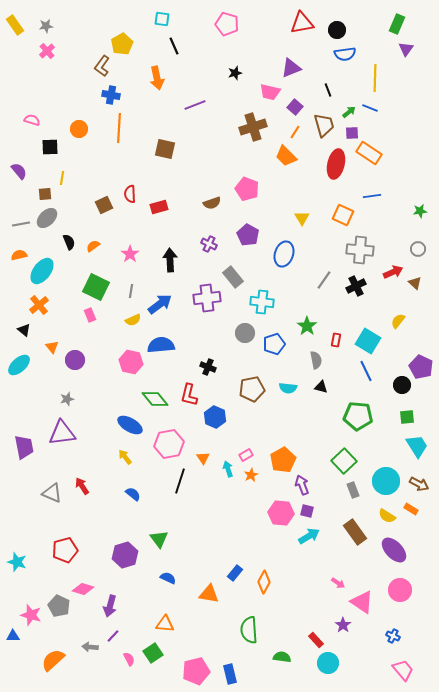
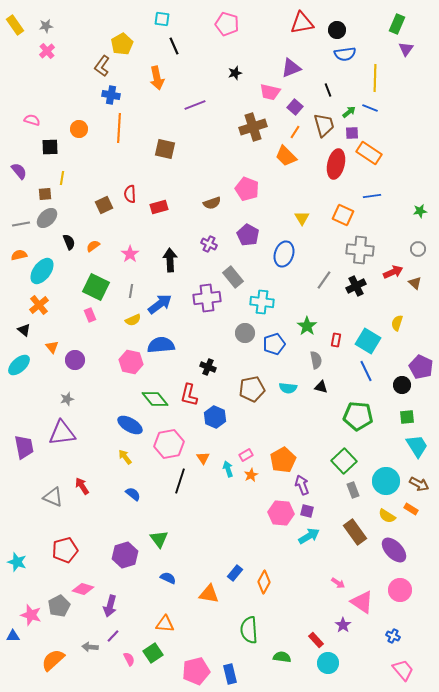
yellow semicircle at (398, 321): moved 1 px left, 2 px down; rotated 21 degrees counterclockwise
gray triangle at (52, 493): moved 1 px right, 4 px down
gray pentagon at (59, 606): rotated 20 degrees clockwise
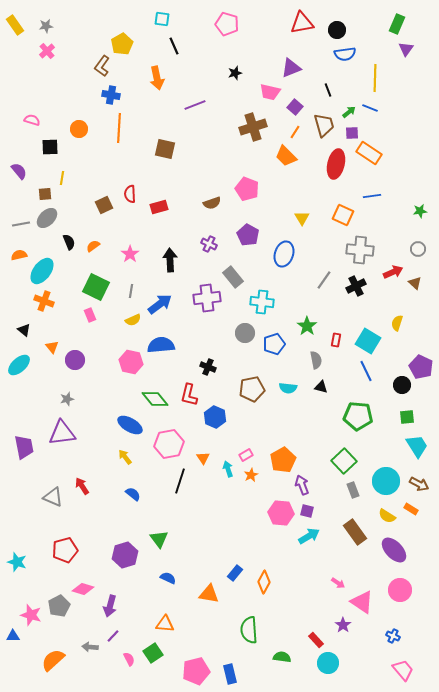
orange cross at (39, 305): moved 5 px right, 4 px up; rotated 30 degrees counterclockwise
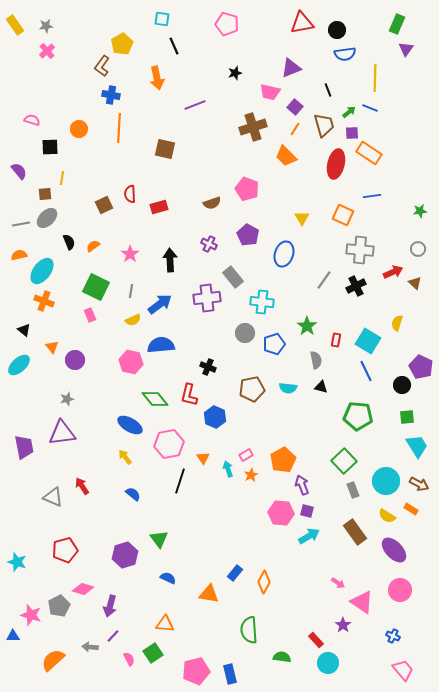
orange line at (295, 132): moved 3 px up
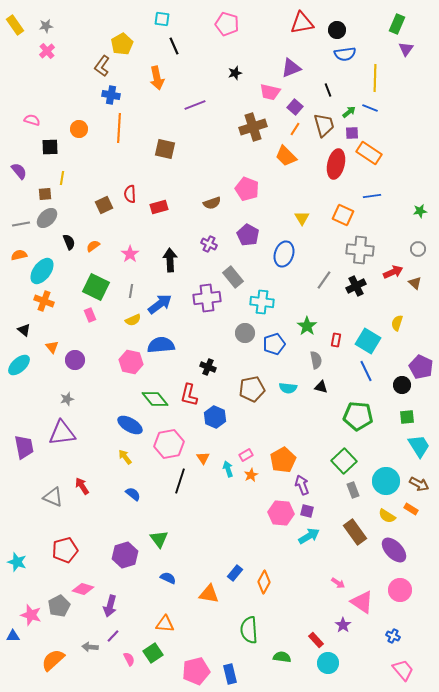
cyan trapezoid at (417, 446): moved 2 px right
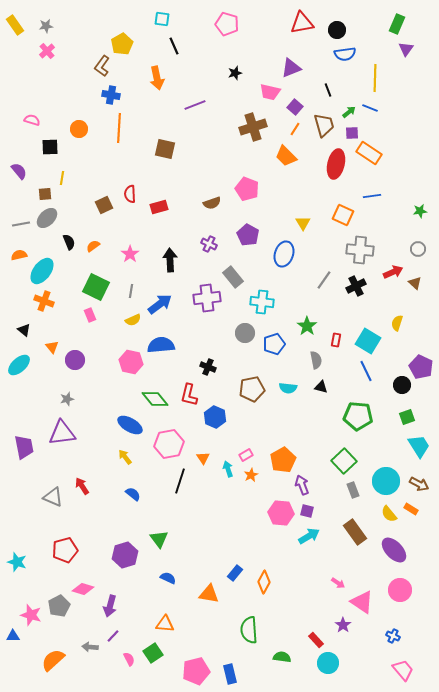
yellow triangle at (302, 218): moved 1 px right, 5 px down
green square at (407, 417): rotated 14 degrees counterclockwise
yellow semicircle at (387, 516): moved 2 px right, 2 px up; rotated 18 degrees clockwise
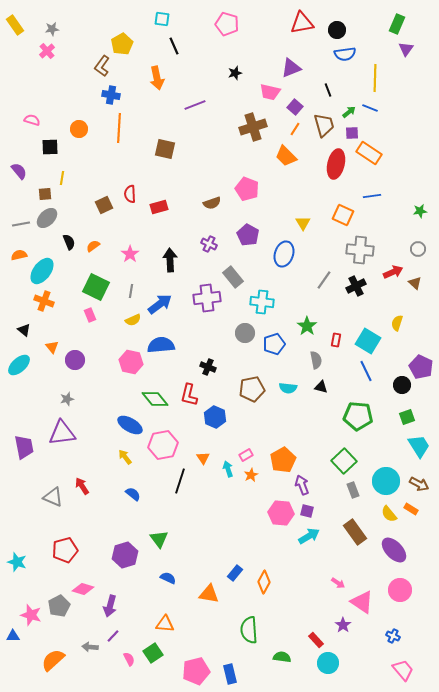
gray star at (46, 26): moved 6 px right, 3 px down
pink hexagon at (169, 444): moved 6 px left, 1 px down
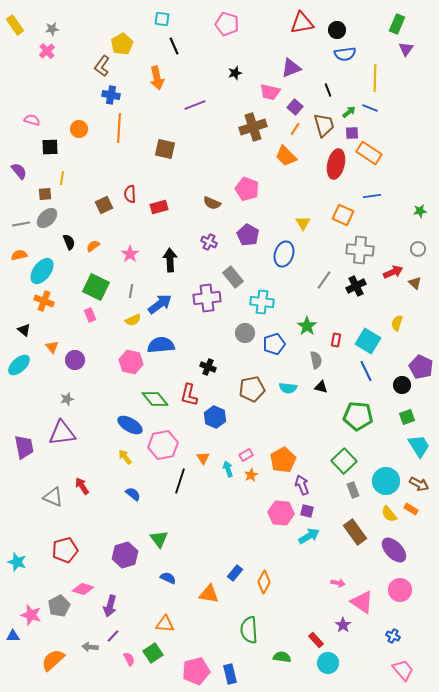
brown semicircle at (212, 203): rotated 42 degrees clockwise
purple cross at (209, 244): moved 2 px up
pink arrow at (338, 583): rotated 24 degrees counterclockwise
